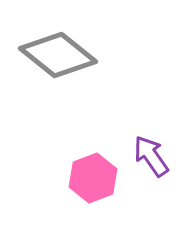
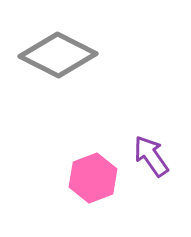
gray diamond: rotated 12 degrees counterclockwise
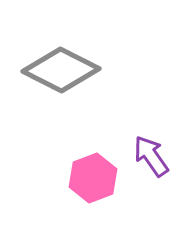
gray diamond: moved 3 px right, 15 px down
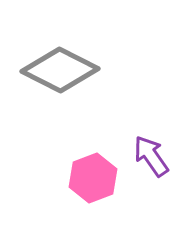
gray diamond: moved 1 px left
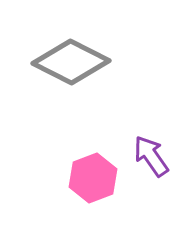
gray diamond: moved 11 px right, 8 px up
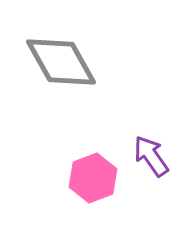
gray diamond: moved 10 px left; rotated 34 degrees clockwise
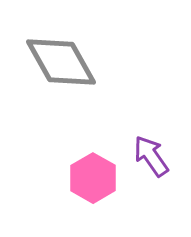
pink hexagon: rotated 9 degrees counterclockwise
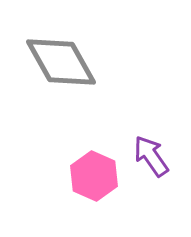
pink hexagon: moved 1 px right, 2 px up; rotated 6 degrees counterclockwise
